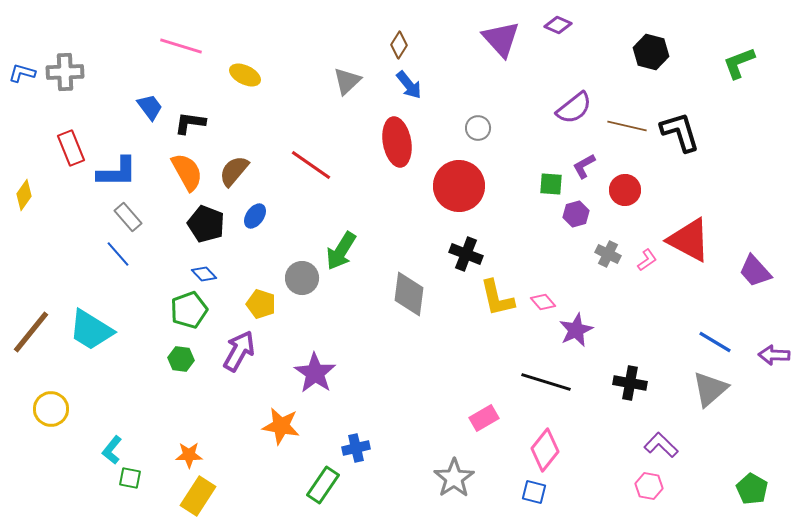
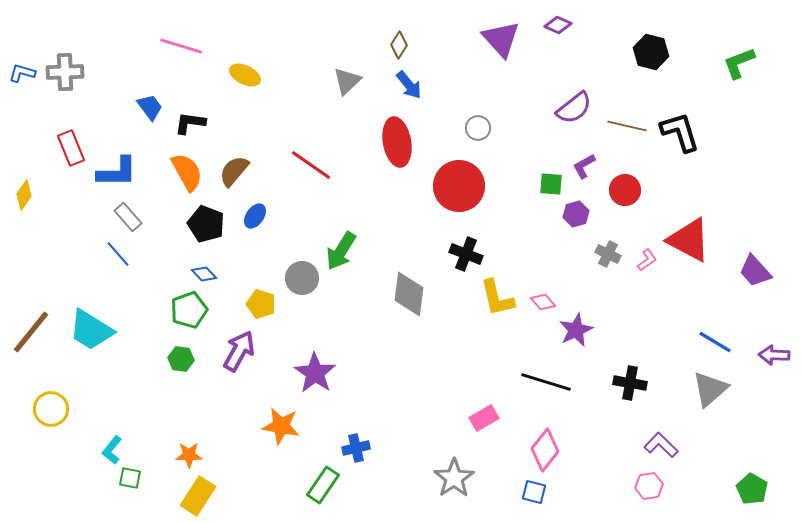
pink hexagon at (649, 486): rotated 20 degrees counterclockwise
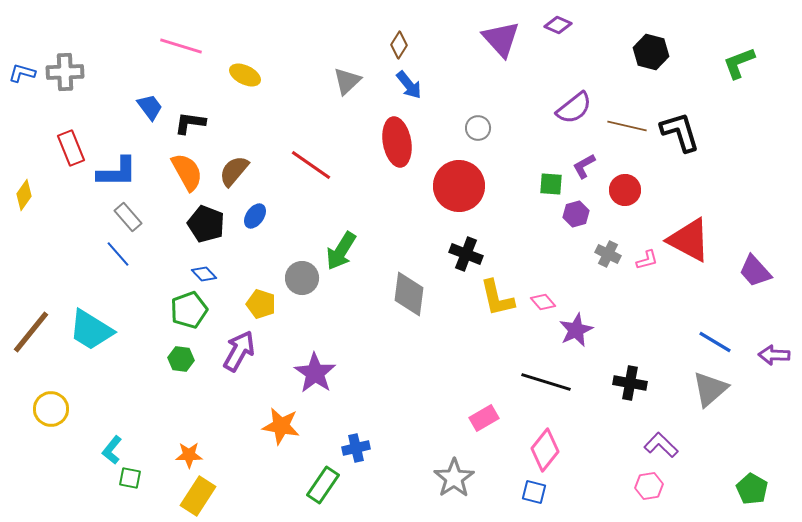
pink L-shape at (647, 260): rotated 20 degrees clockwise
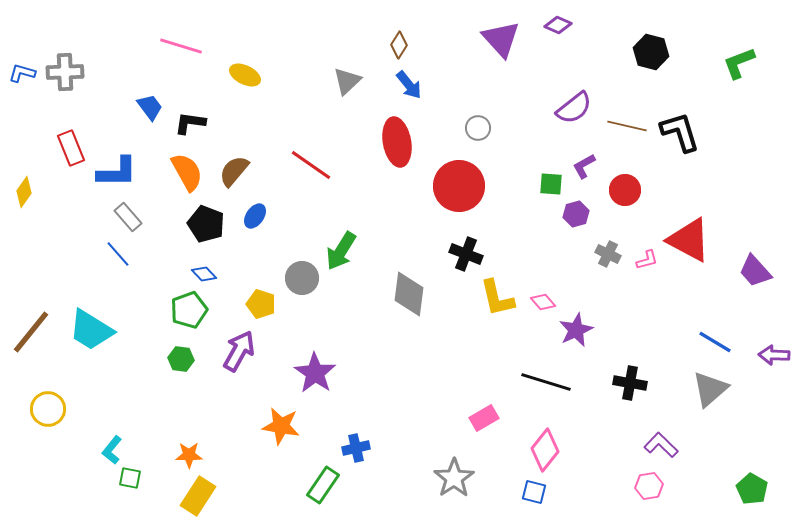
yellow diamond at (24, 195): moved 3 px up
yellow circle at (51, 409): moved 3 px left
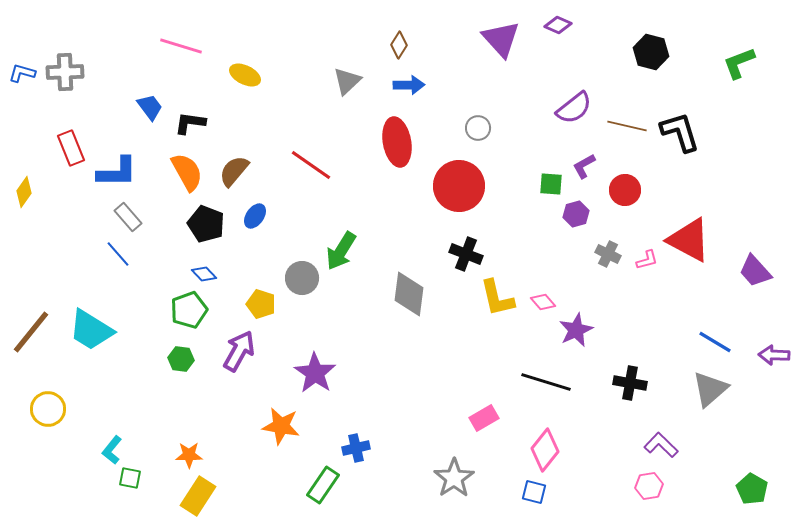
blue arrow at (409, 85): rotated 52 degrees counterclockwise
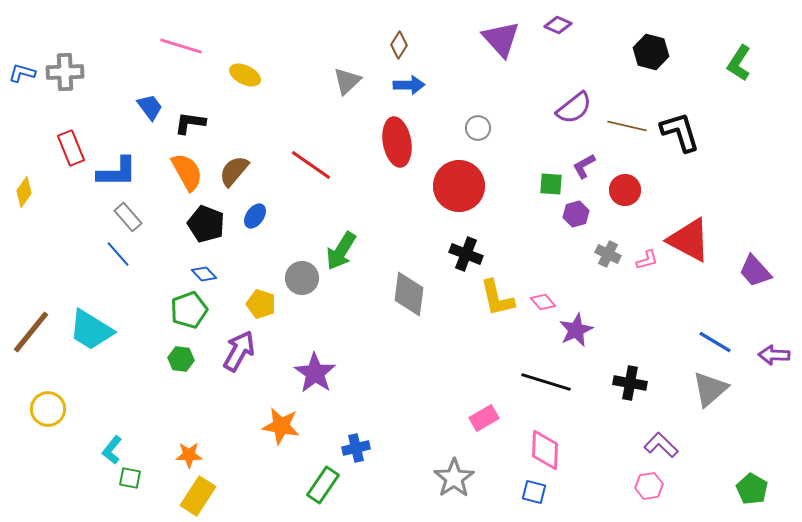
green L-shape at (739, 63): rotated 36 degrees counterclockwise
pink diamond at (545, 450): rotated 36 degrees counterclockwise
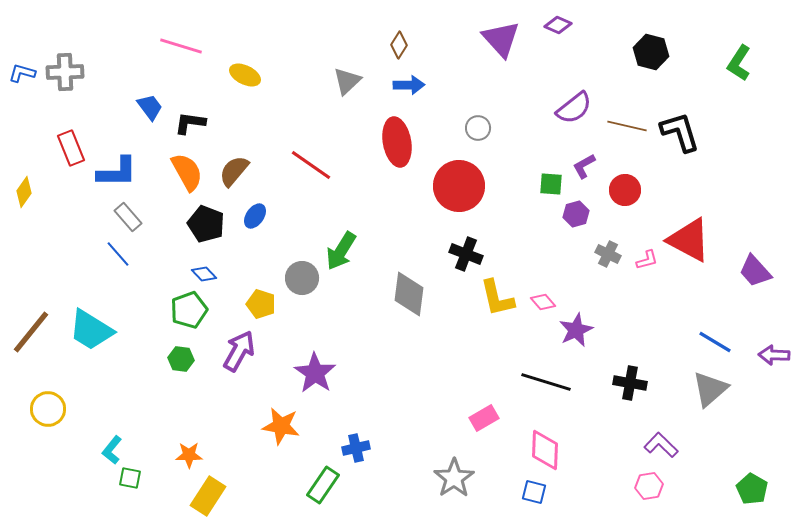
yellow rectangle at (198, 496): moved 10 px right
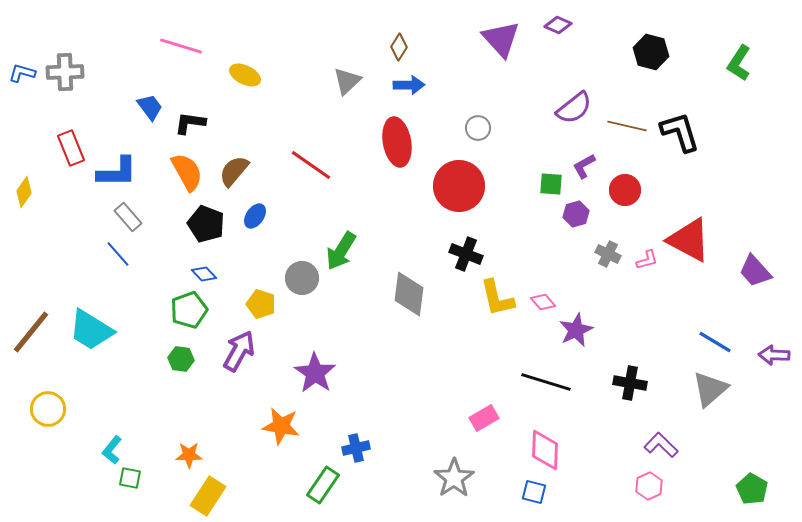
brown diamond at (399, 45): moved 2 px down
pink hexagon at (649, 486): rotated 16 degrees counterclockwise
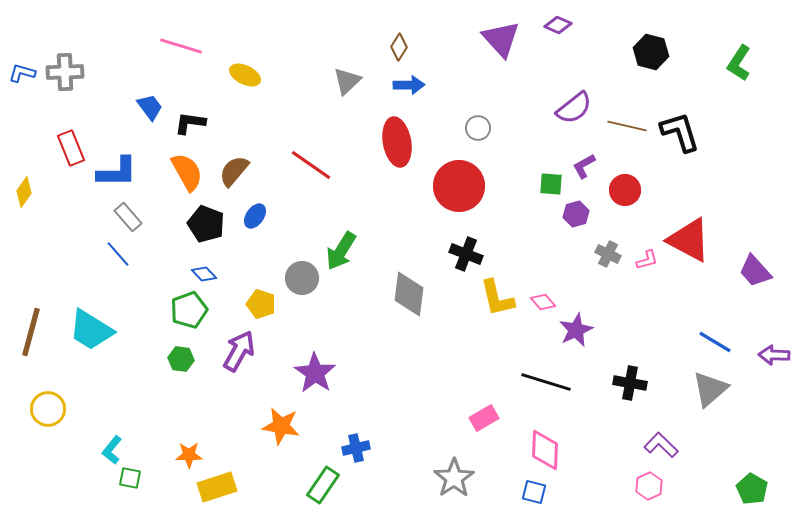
brown line at (31, 332): rotated 24 degrees counterclockwise
yellow rectangle at (208, 496): moved 9 px right, 9 px up; rotated 39 degrees clockwise
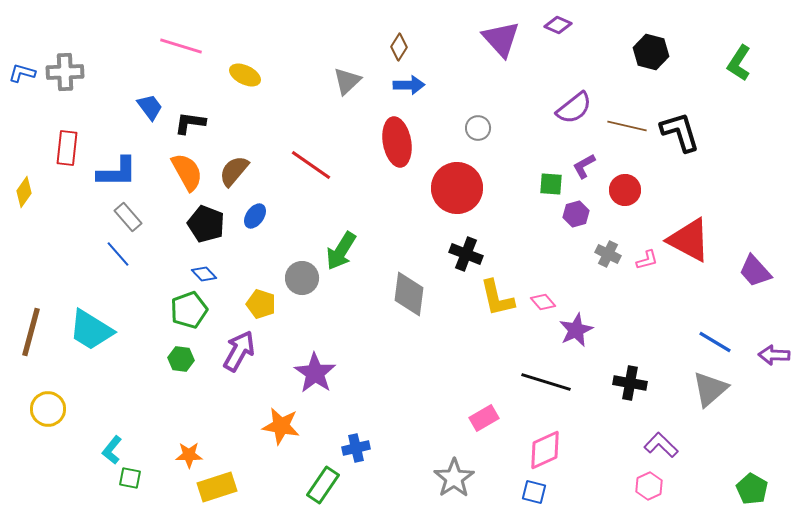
red rectangle at (71, 148): moved 4 px left; rotated 28 degrees clockwise
red circle at (459, 186): moved 2 px left, 2 px down
pink diamond at (545, 450): rotated 63 degrees clockwise
